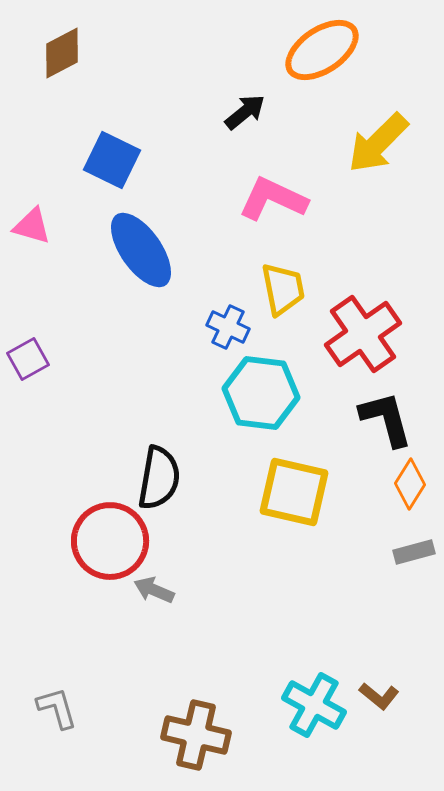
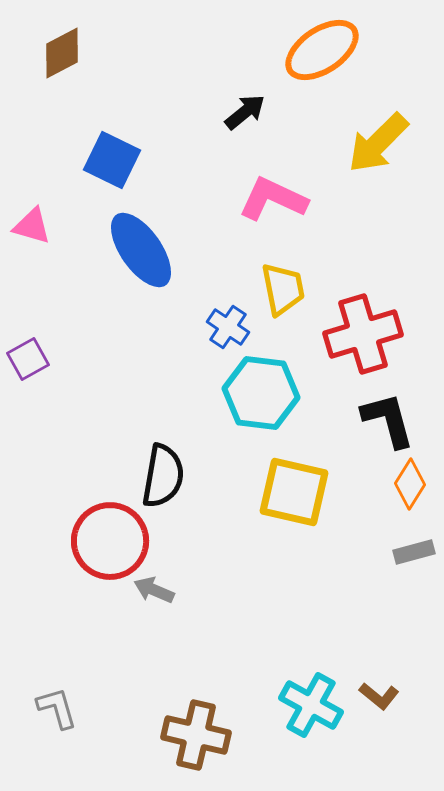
blue cross: rotated 9 degrees clockwise
red cross: rotated 18 degrees clockwise
black L-shape: moved 2 px right, 1 px down
black semicircle: moved 4 px right, 2 px up
cyan cross: moved 3 px left
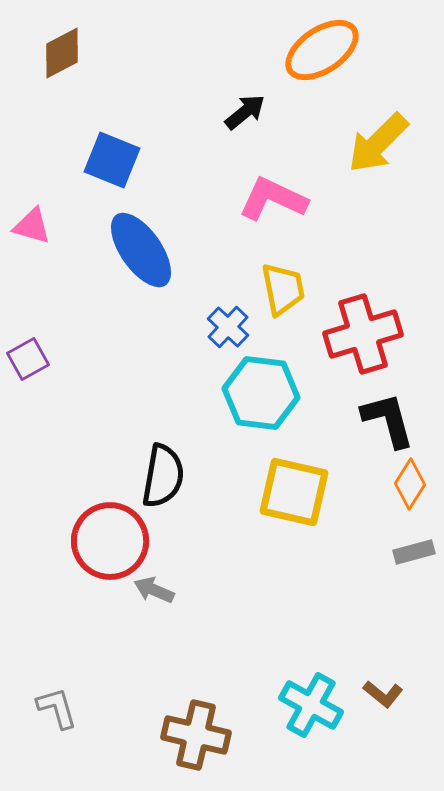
blue square: rotated 4 degrees counterclockwise
blue cross: rotated 9 degrees clockwise
brown L-shape: moved 4 px right, 2 px up
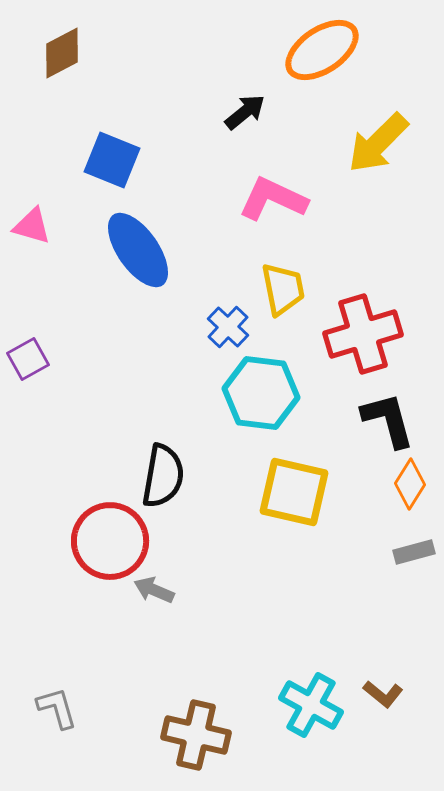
blue ellipse: moved 3 px left
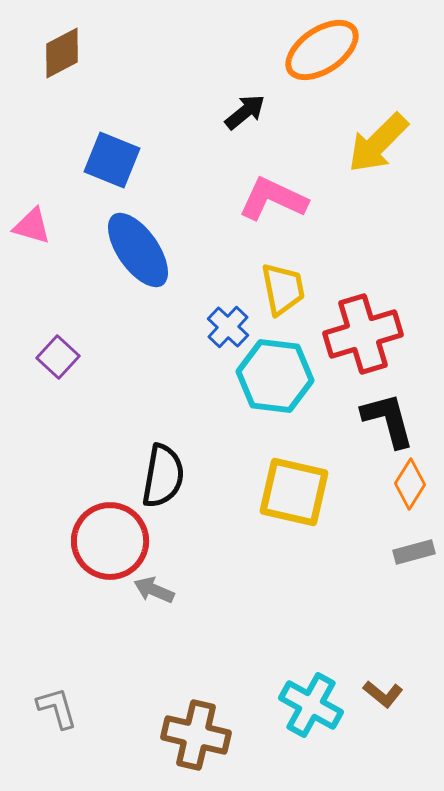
purple square: moved 30 px right, 2 px up; rotated 18 degrees counterclockwise
cyan hexagon: moved 14 px right, 17 px up
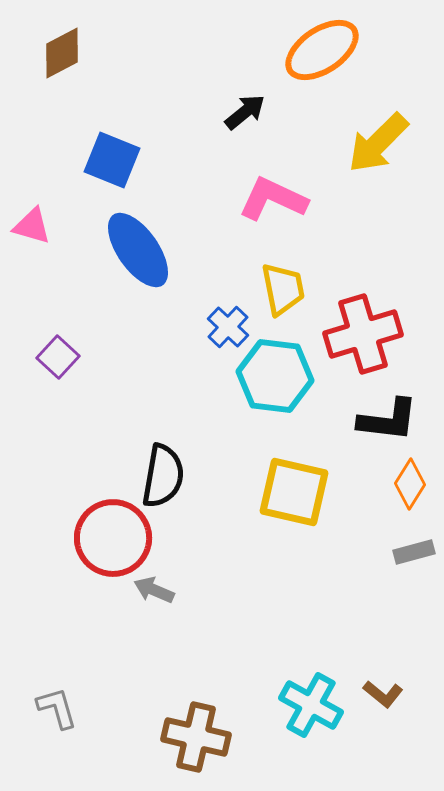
black L-shape: rotated 112 degrees clockwise
red circle: moved 3 px right, 3 px up
brown cross: moved 2 px down
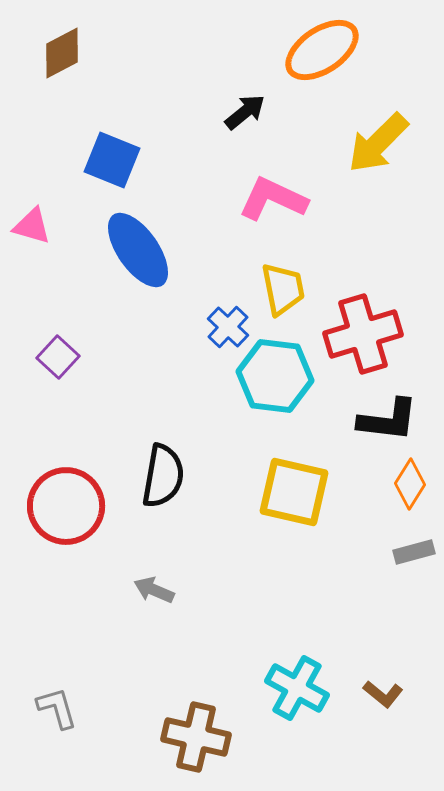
red circle: moved 47 px left, 32 px up
cyan cross: moved 14 px left, 17 px up
